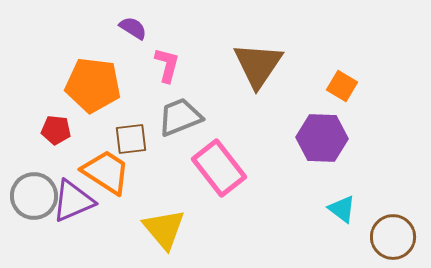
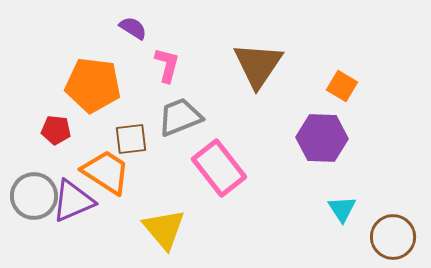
cyan triangle: rotated 20 degrees clockwise
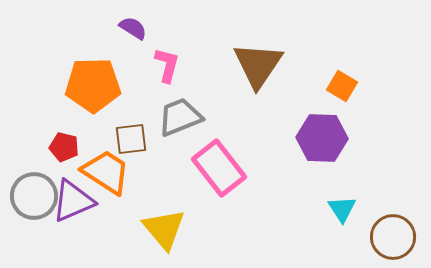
orange pentagon: rotated 8 degrees counterclockwise
red pentagon: moved 8 px right, 17 px down; rotated 8 degrees clockwise
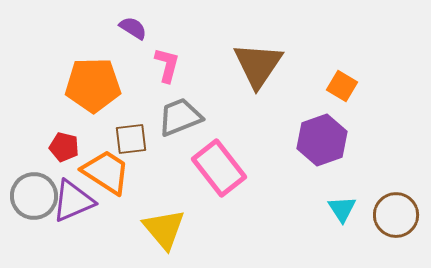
purple hexagon: moved 2 px down; rotated 21 degrees counterclockwise
brown circle: moved 3 px right, 22 px up
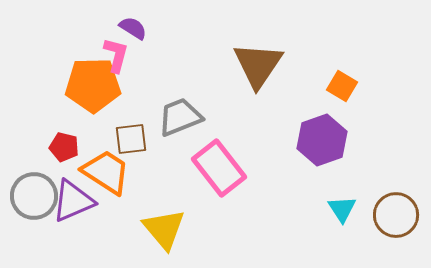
pink L-shape: moved 51 px left, 10 px up
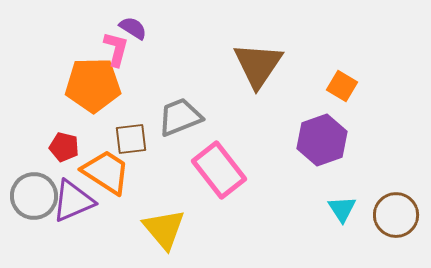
pink L-shape: moved 6 px up
pink rectangle: moved 2 px down
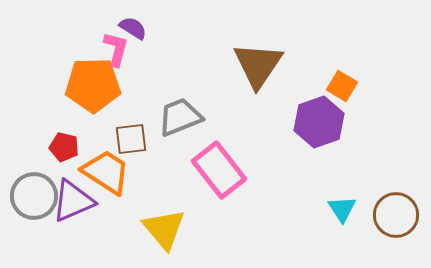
purple hexagon: moved 3 px left, 18 px up
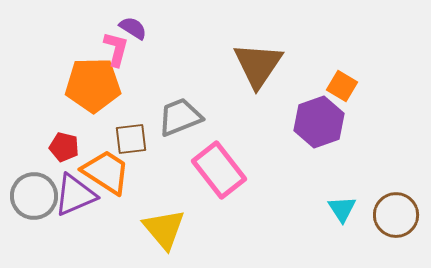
purple triangle: moved 2 px right, 6 px up
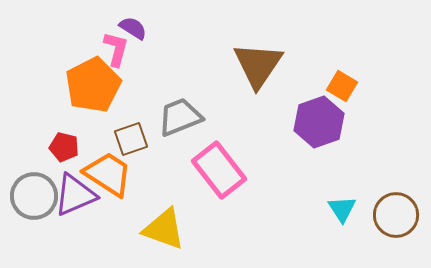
orange pentagon: rotated 26 degrees counterclockwise
brown square: rotated 12 degrees counterclockwise
orange trapezoid: moved 2 px right, 2 px down
yellow triangle: rotated 30 degrees counterclockwise
